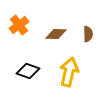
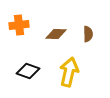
orange cross: rotated 30 degrees clockwise
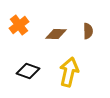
orange cross: rotated 30 degrees counterclockwise
brown semicircle: moved 3 px up
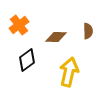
brown diamond: moved 3 px down
black diamond: moved 1 px left, 11 px up; rotated 55 degrees counterclockwise
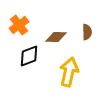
brown semicircle: moved 1 px left, 1 px down
black diamond: moved 2 px right, 4 px up; rotated 15 degrees clockwise
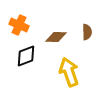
orange cross: rotated 30 degrees counterclockwise
black diamond: moved 3 px left
yellow arrow: rotated 32 degrees counterclockwise
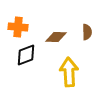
orange cross: moved 1 px left, 2 px down; rotated 18 degrees counterclockwise
black diamond: moved 1 px up
yellow arrow: rotated 16 degrees clockwise
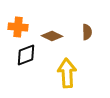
brown diamond: moved 4 px left, 1 px up; rotated 25 degrees clockwise
yellow arrow: moved 2 px left, 1 px down
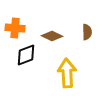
orange cross: moved 3 px left, 1 px down
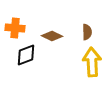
yellow arrow: moved 25 px right, 11 px up
